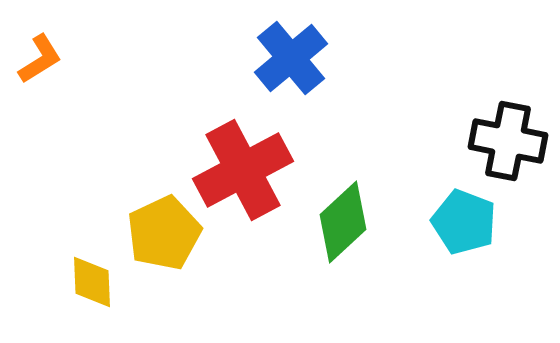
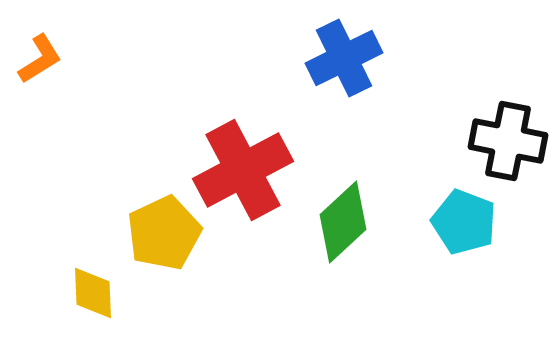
blue cross: moved 53 px right; rotated 14 degrees clockwise
yellow diamond: moved 1 px right, 11 px down
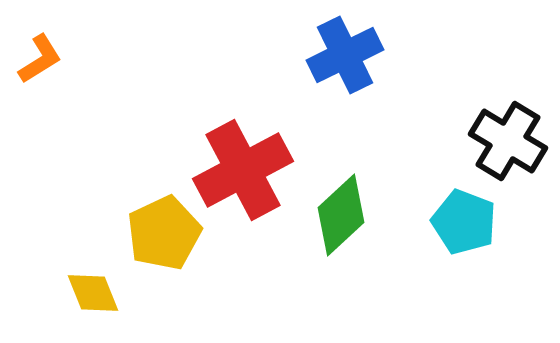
blue cross: moved 1 px right, 3 px up
black cross: rotated 20 degrees clockwise
green diamond: moved 2 px left, 7 px up
yellow diamond: rotated 20 degrees counterclockwise
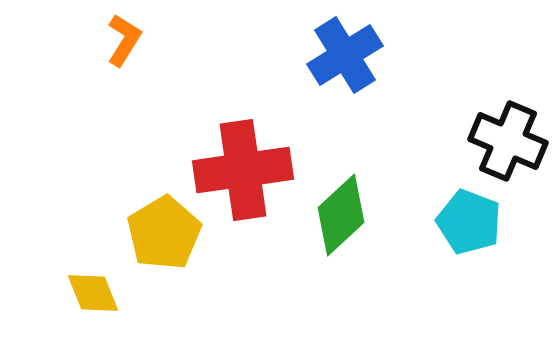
blue cross: rotated 6 degrees counterclockwise
orange L-shape: moved 84 px right, 19 px up; rotated 26 degrees counterclockwise
black cross: rotated 8 degrees counterclockwise
red cross: rotated 20 degrees clockwise
cyan pentagon: moved 5 px right
yellow pentagon: rotated 6 degrees counterclockwise
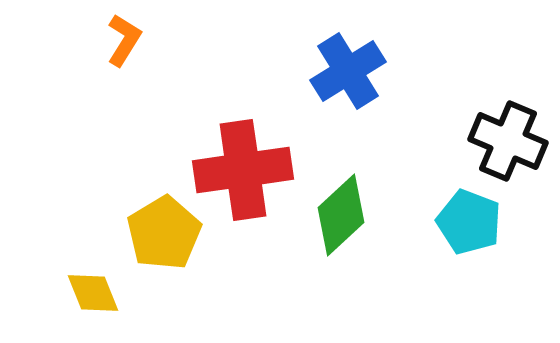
blue cross: moved 3 px right, 16 px down
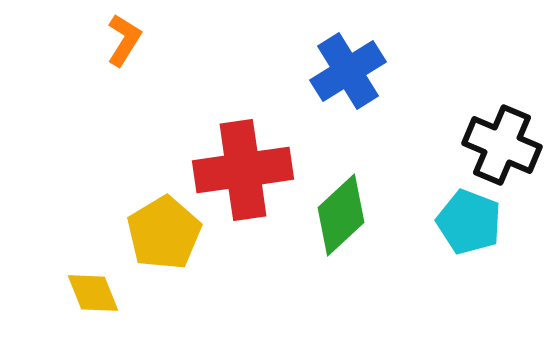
black cross: moved 6 px left, 4 px down
